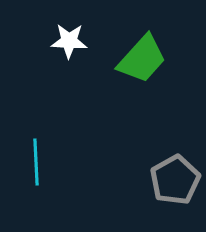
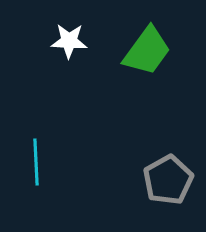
green trapezoid: moved 5 px right, 8 px up; rotated 6 degrees counterclockwise
gray pentagon: moved 7 px left
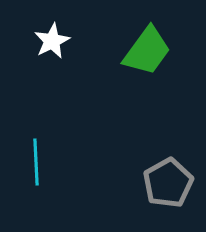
white star: moved 17 px left; rotated 30 degrees counterclockwise
gray pentagon: moved 3 px down
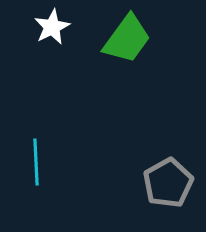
white star: moved 14 px up
green trapezoid: moved 20 px left, 12 px up
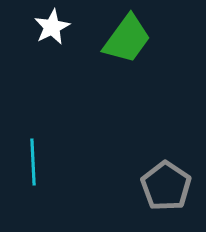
cyan line: moved 3 px left
gray pentagon: moved 2 px left, 3 px down; rotated 9 degrees counterclockwise
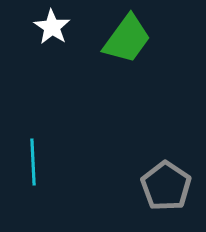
white star: rotated 12 degrees counterclockwise
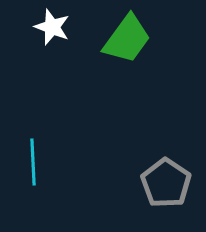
white star: rotated 12 degrees counterclockwise
gray pentagon: moved 3 px up
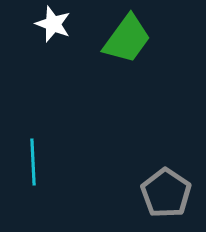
white star: moved 1 px right, 3 px up
gray pentagon: moved 10 px down
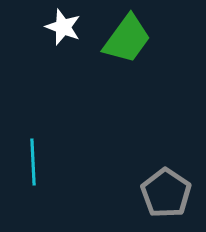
white star: moved 10 px right, 3 px down
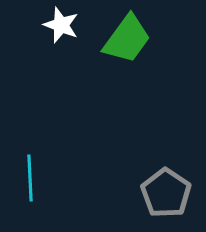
white star: moved 2 px left, 2 px up
cyan line: moved 3 px left, 16 px down
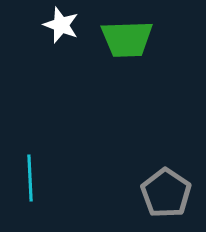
green trapezoid: rotated 52 degrees clockwise
